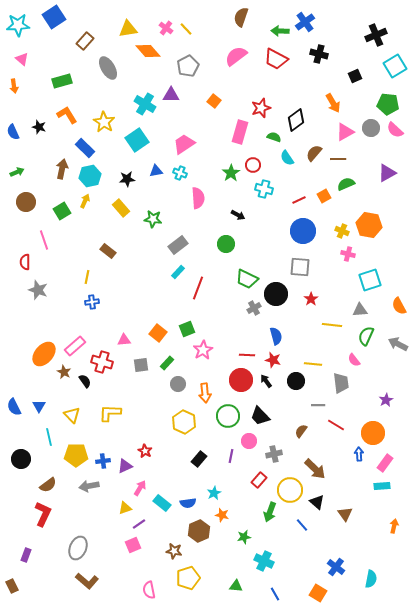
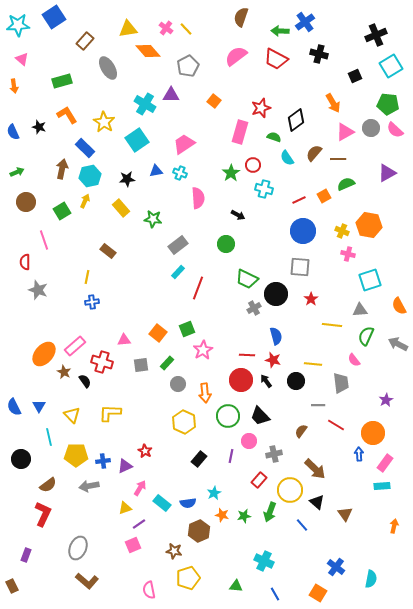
cyan square at (395, 66): moved 4 px left
green star at (244, 537): moved 21 px up
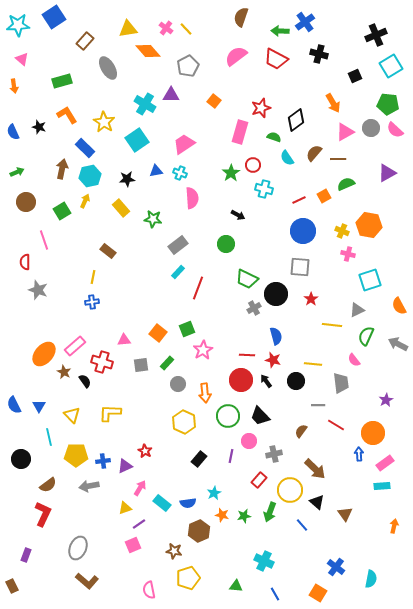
pink semicircle at (198, 198): moved 6 px left
yellow line at (87, 277): moved 6 px right
gray triangle at (360, 310): moved 3 px left; rotated 21 degrees counterclockwise
blue semicircle at (14, 407): moved 2 px up
pink rectangle at (385, 463): rotated 18 degrees clockwise
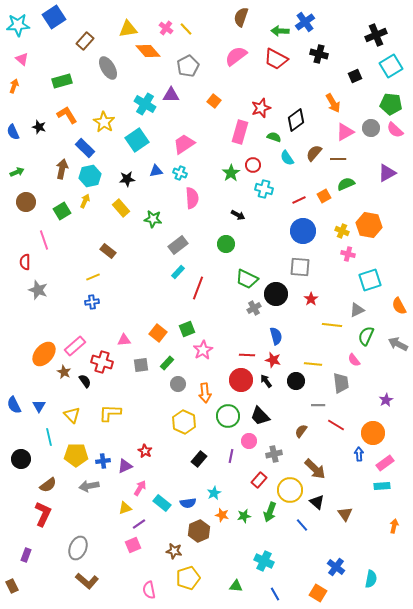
orange arrow at (14, 86): rotated 152 degrees counterclockwise
green pentagon at (388, 104): moved 3 px right
yellow line at (93, 277): rotated 56 degrees clockwise
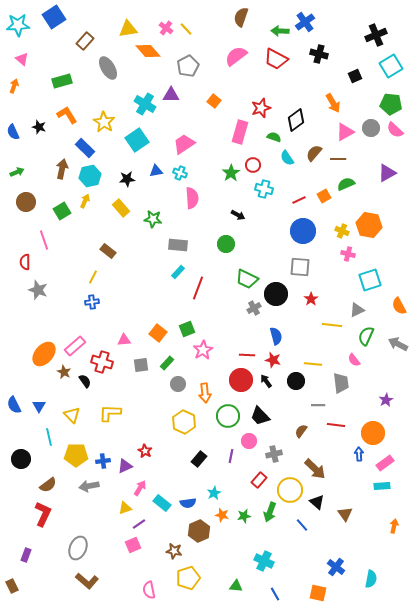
gray rectangle at (178, 245): rotated 42 degrees clockwise
yellow line at (93, 277): rotated 40 degrees counterclockwise
red line at (336, 425): rotated 24 degrees counterclockwise
orange square at (318, 593): rotated 18 degrees counterclockwise
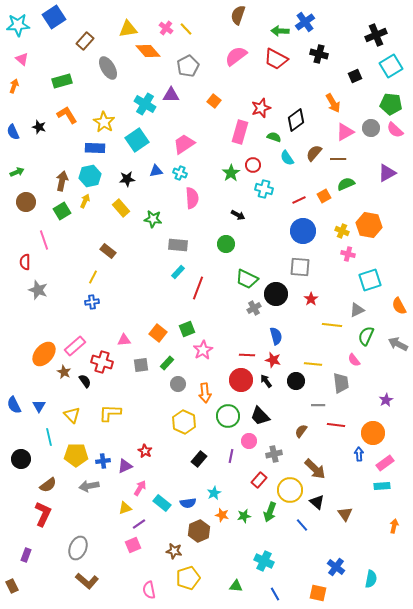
brown semicircle at (241, 17): moved 3 px left, 2 px up
blue rectangle at (85, 148): moved 10 px right; rotated 42 degrees counterclockwise
brown arrow at (62, 169): moved 12 px down
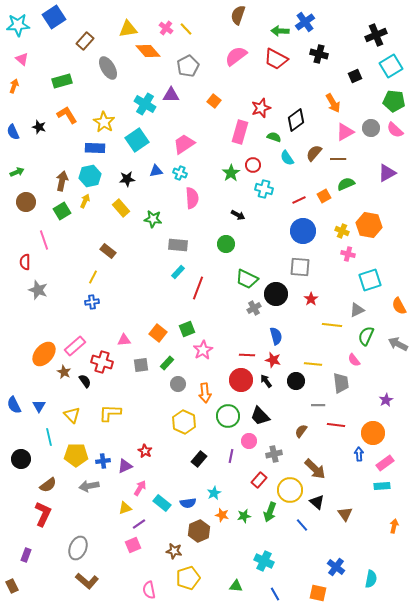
green pentagon at (391, 104): moved 3 px right, 3 px up
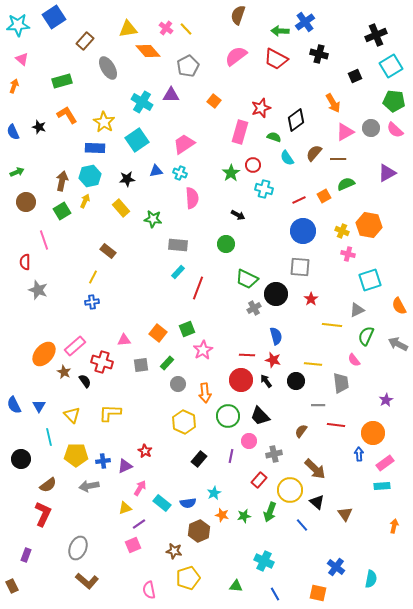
cyan cross at (145, 104): moved 3 px left, 2 px up
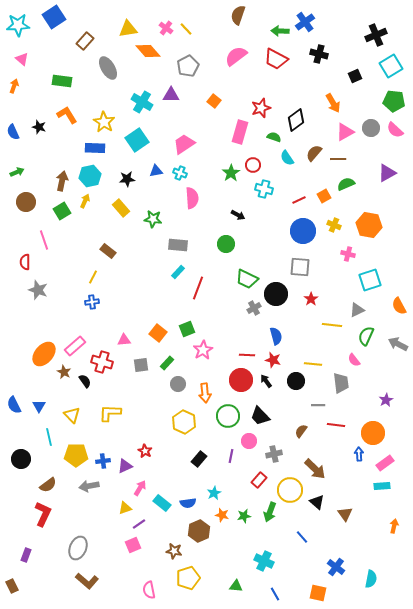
green rectangle at (62, 81): rotated 24 degrees clockwise
yellow cross at (342, 231): moved 8 px left, 6 px up
blue line at (302, 525): moved 12 px down
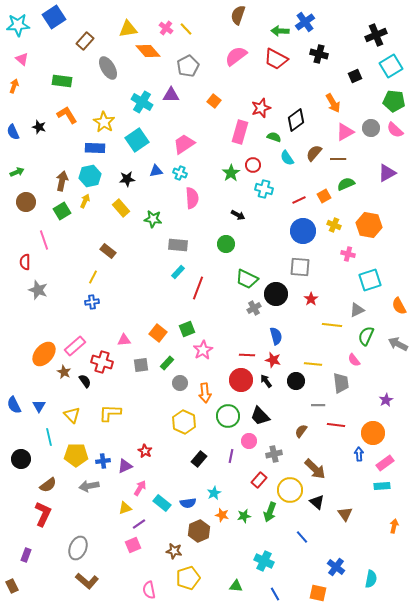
gray circle at (178, 384): moved 2 px right, 1 px up
